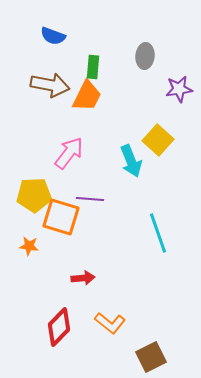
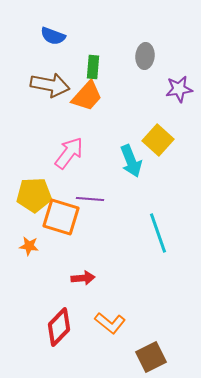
orange trapezoid: rotated 16 degrees clockwise
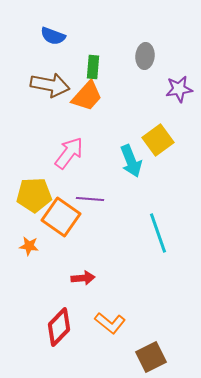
yellow square: rotated 12 degrees clockwise
orange square: rotated 18 degrees clockwise
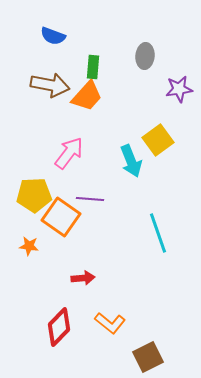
brown square: moved 3 px left
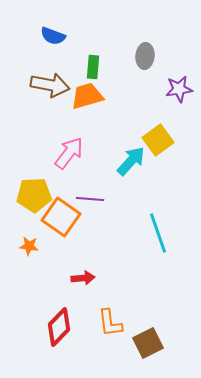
orange trapezoid: rotated 148 degrees counterclockwise
cyan arrow: rotated 116 degrees counterclockwise
orange L-shape: rotated 44 degrees clockwise
brown square: moved 14 px up
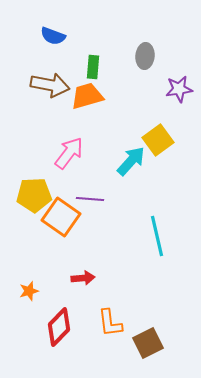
cyan line: moved 1 px left, 3 px down; rotated 6 degrees clockwise
orange star: moved 45 px down; rotated 24 degrees counterclockwise
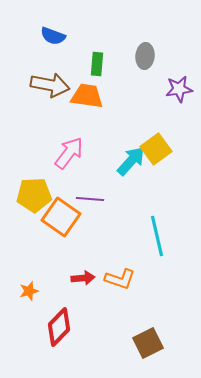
green rectangle: moved 4 px right, 3 px up
orange trapezoid: rotated 24 degrees clockwise
yellow square: moved 2 px left, 9 px down
orange L-shape: moved 10 px right, 44 px up; rotated 64 degrees counterclockwise
